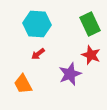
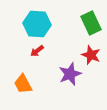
green rectangle: moved 1 px right, 1 px up
red arrow: moved 1 px left, 3 px up
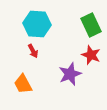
green rectangle: moved 2 px down
red arrow: moved 4 px left; rotated 80 degrees counterclockwise
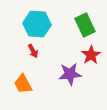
green rectangle: moved 6 px left
red star: rotated 18 degrees clockwise
purple star: rotated 15 degrees clockwise
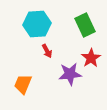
cyan hexagon: rotated 8 degrees counterclockwise
red arrow: moved 14 px right
red star: moved 3 px down
orange trapezoid: rotated 50 degrees clockwise
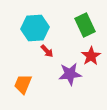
cyan hexagon: moved 2 px left, 4 px down
red arrow: rotated 16 degrees counterclockwise
red star: moved 2 px up
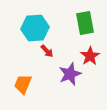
green rectangle: moved 2 px up; rotated 15 degrees clockwise
red star: moved 1 px left
purple star: rotated 15 degrees counterclockwise
